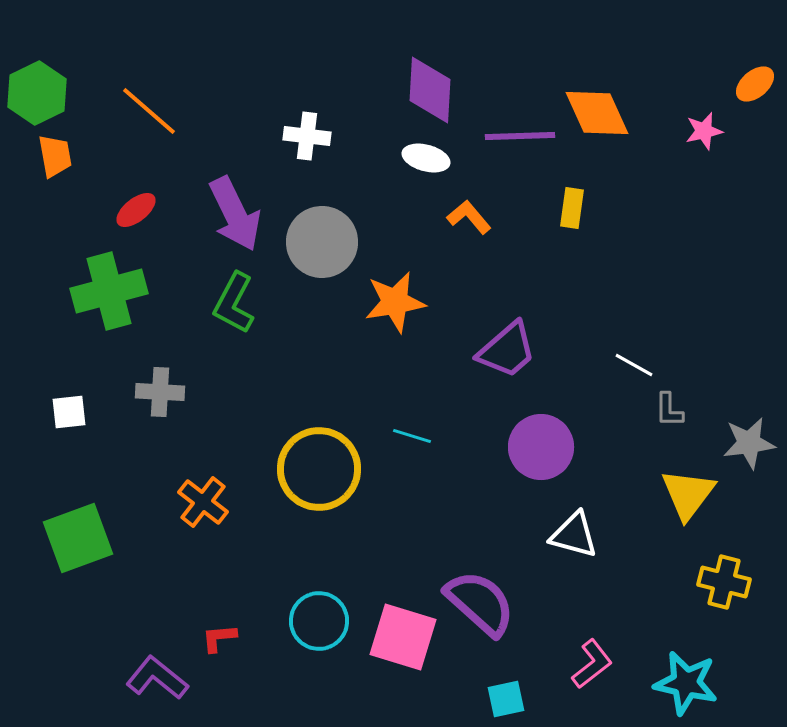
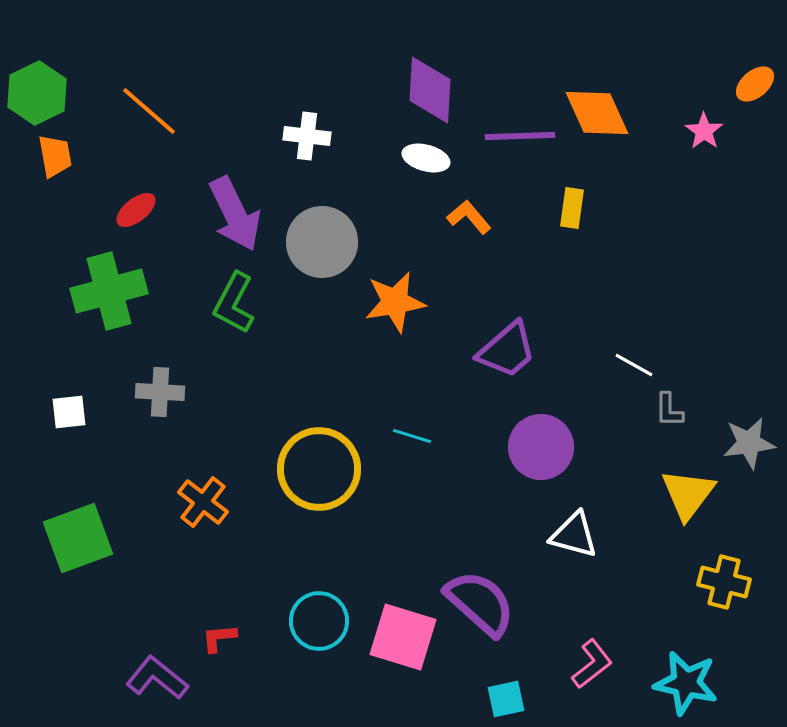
pink star: rotated 24 degrees counterclockwise
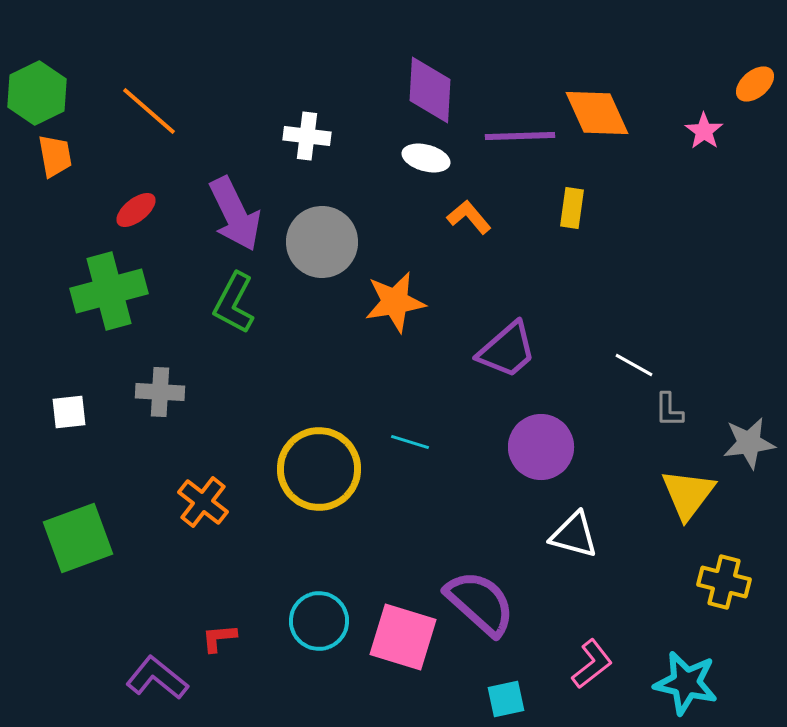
cyan line: moved 2 px left, 6 px down
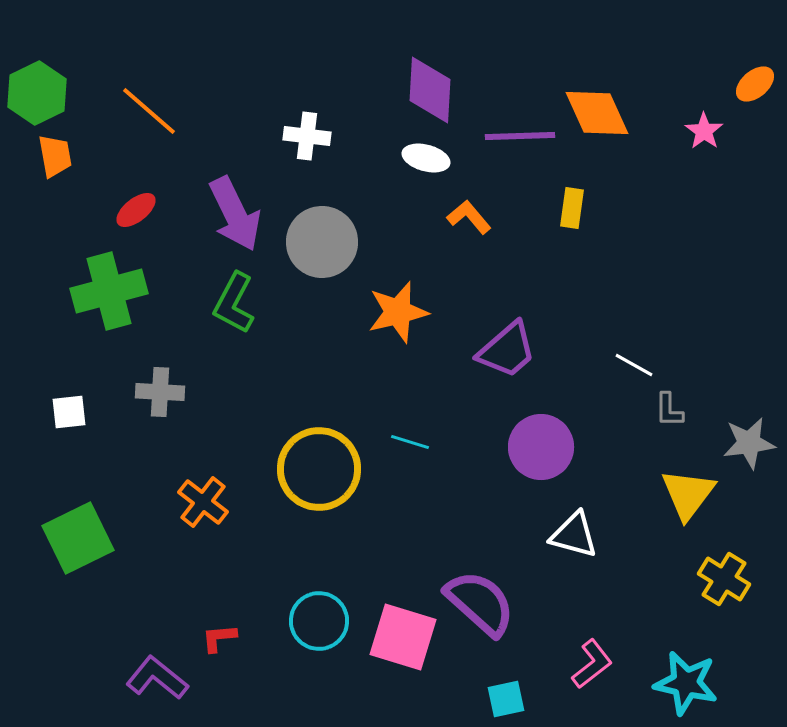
orange star: moved 3 px right, 10 px down; rotated 4 degrees counterclockwise
green square: rotated 6 degrees counterclockwise
yellow cross: moved 3 px up; rotated 18 degrees clockwise
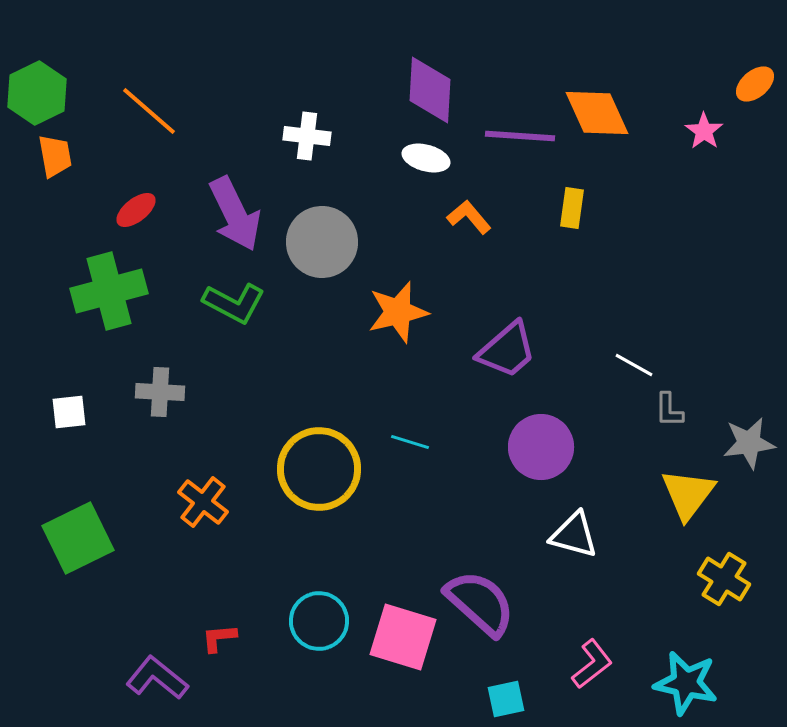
purple line: rotated 6 degrees clockwise
green L-shape: rotated 90 degrees counterclockwise
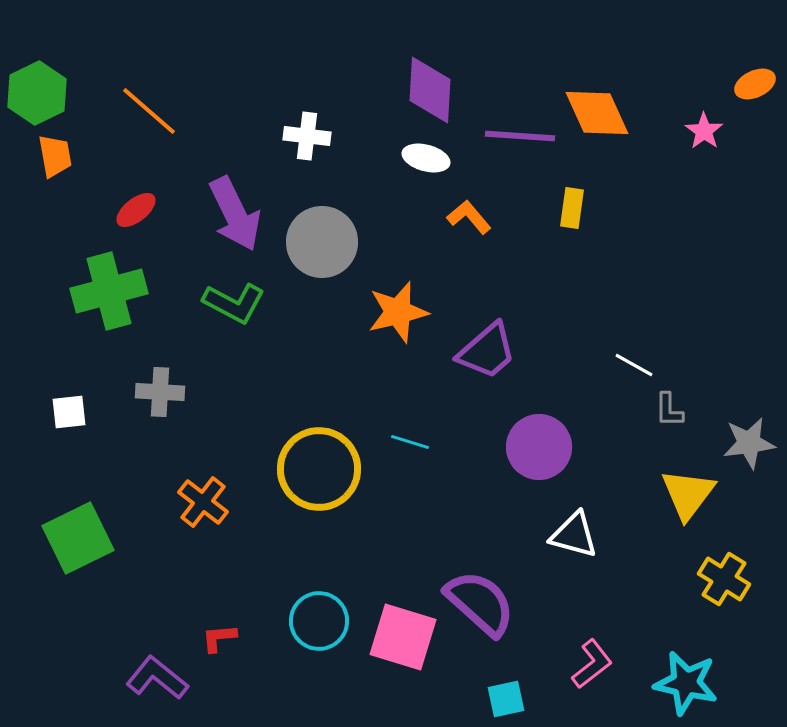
orange ellipse: rotated 15 degrees clockwise
purple trapezoid: moved 20 px left, 1 px down
purple circle: moved 2 px left
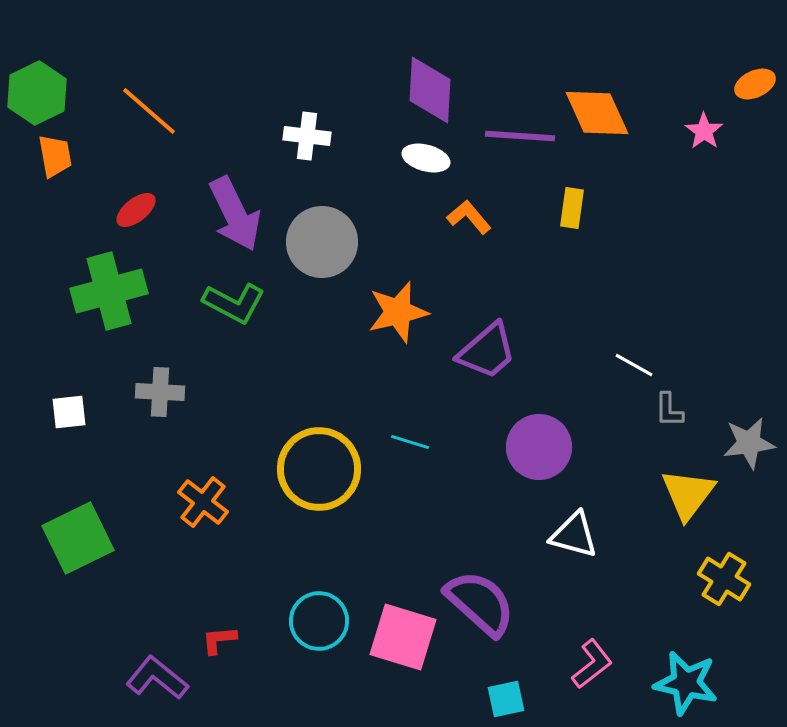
red L-shape: moved 2 px down
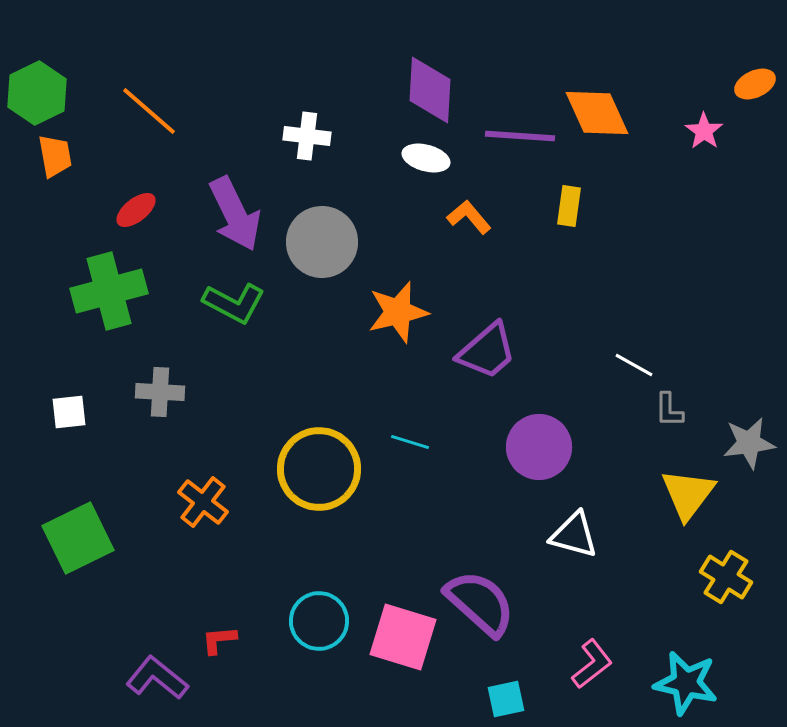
yellow rectangle: moved 3 px left, 2 px up
yellow cross: moved 2 px right, 2 px up
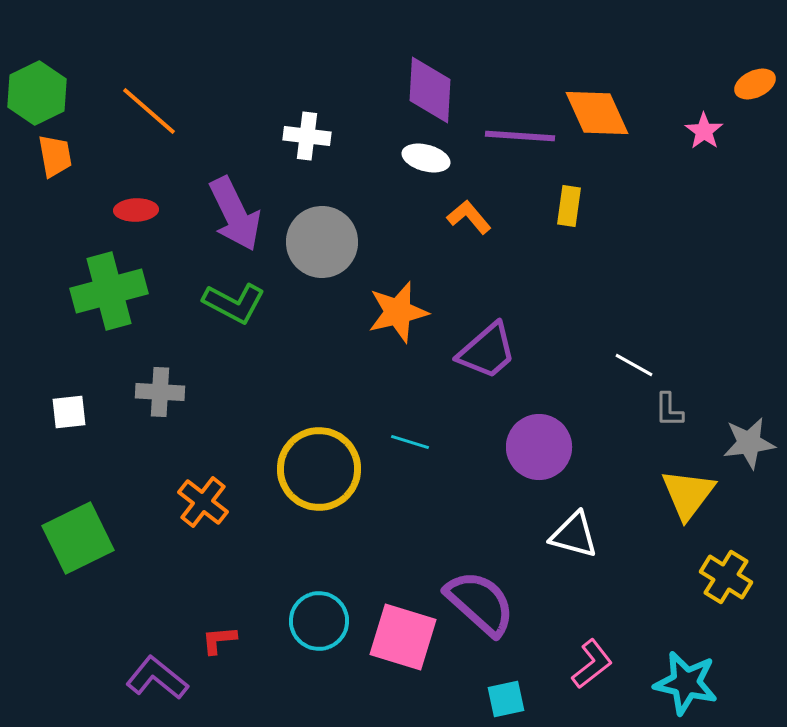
red ellipse: rotated 36 degrees clockwise
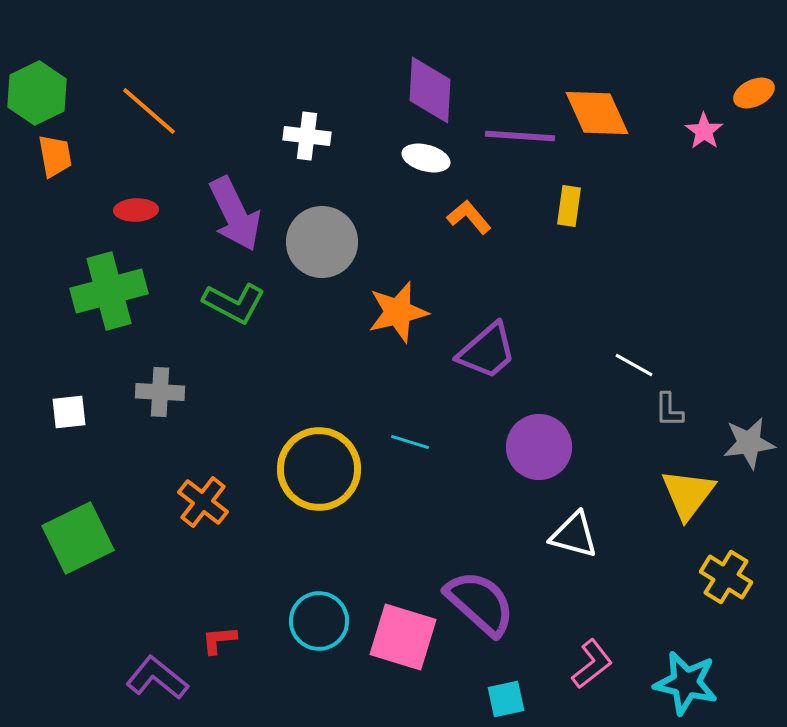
orange ellipse: moved 1 px left, 9 px down
